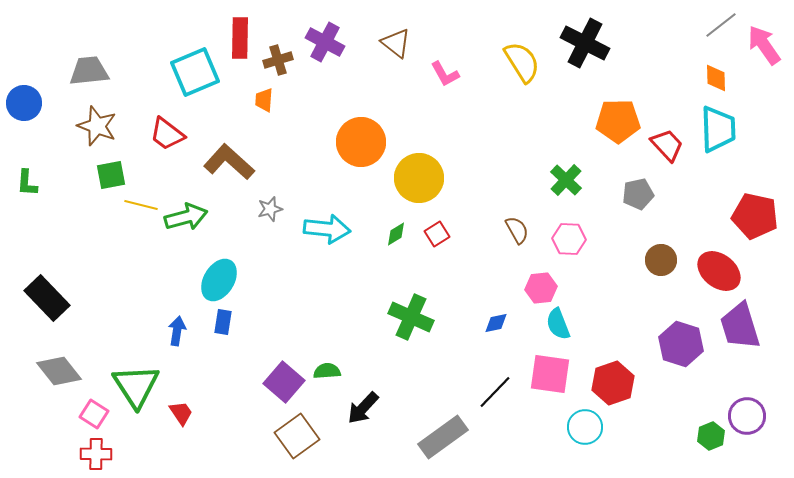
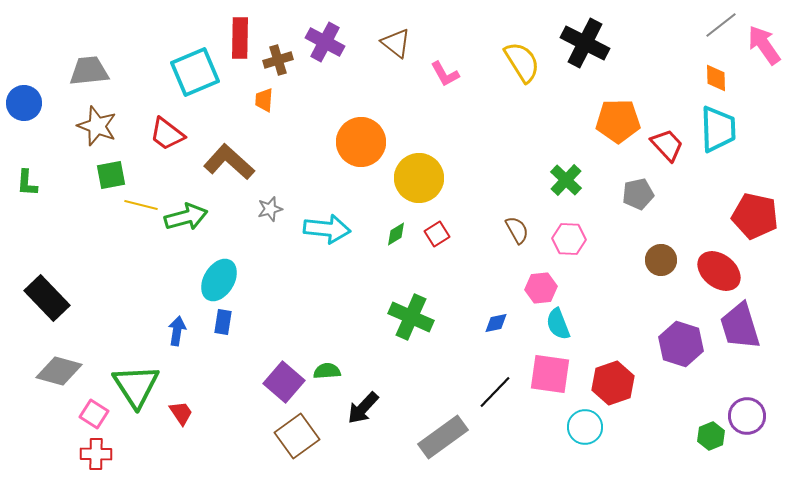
gray diamond at (59, 371): rotated 36 degrees counterclockwise
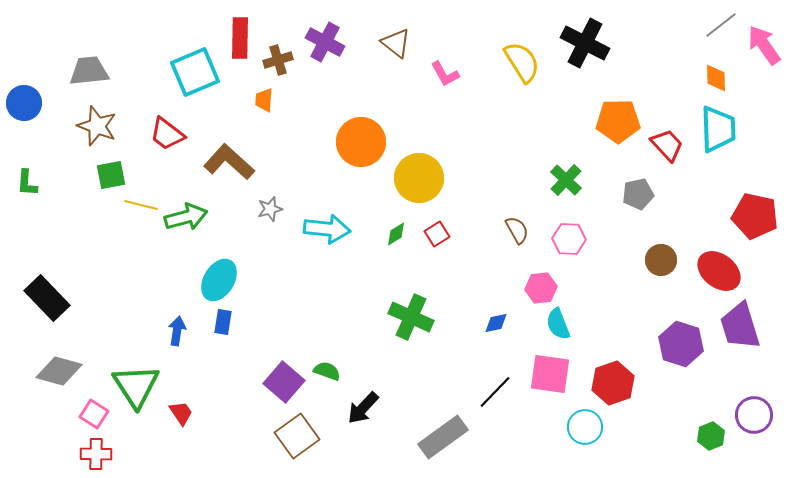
green semicircle at (327, 371): rotated 24 degrees clockwise
purple circle at (747, 416): moved 7 px right, 1 px up
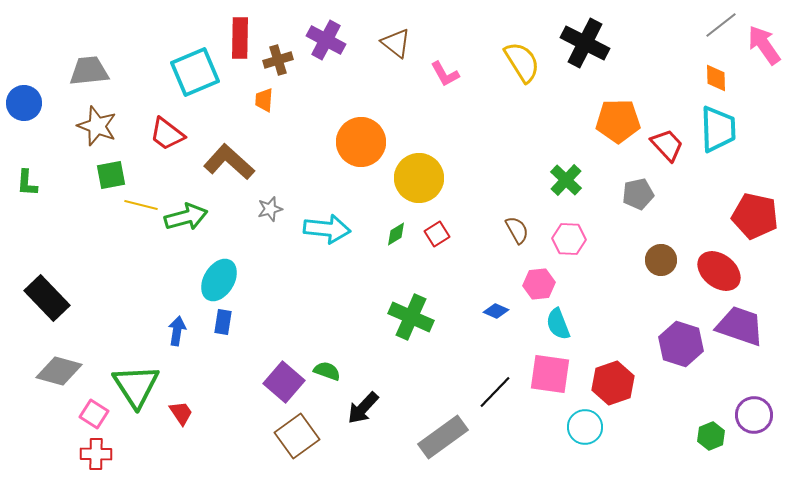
purple cross at (325, 42): moved 1 px right, 2 px up
pink hexagon at (541, 288): moved 2 px left, 4 px up
blue diamond at (496, 323): moved 12 px up; rotated 35 degrees clockwise
purple trapezoid at (740, 326): rotated 126 degrees clockwise
